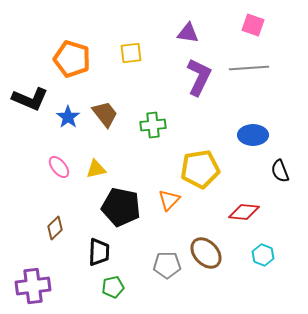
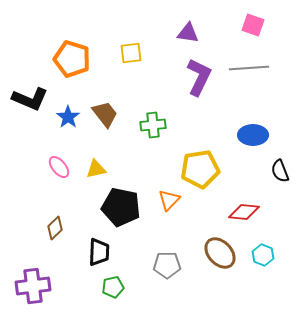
brown ellipse: moved 14 px right
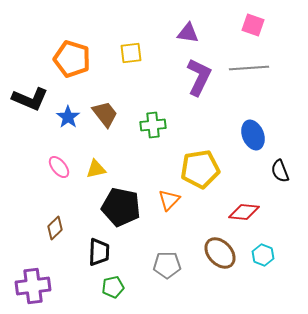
blue ellipse: rotated 68 degrees clockwise
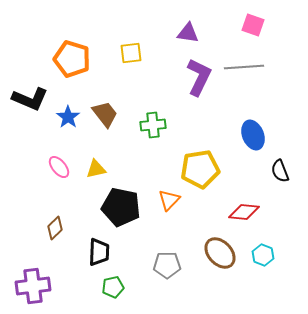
gray line: moved 5 px left, 1 px up
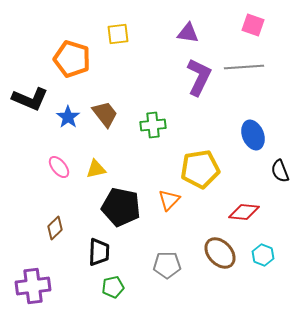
yellow square: moved 13 px left, 19 px up
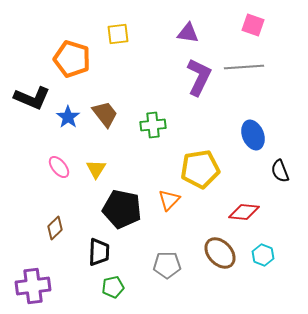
black L-shape: moved 2 px right, 1 px up
yellow triangle: rotated 45 degrees counterclockwise
black pentagon: moved 1 px right, 2 px down
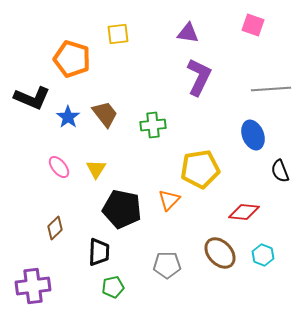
gray line: moved 27 px right, 22 px down
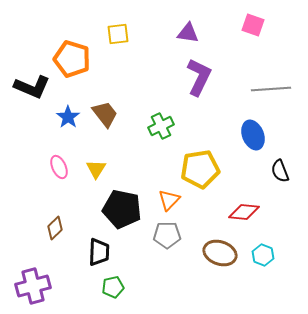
black L-shape: moved 11 px up
green cross: moved 8 px right, 1 px down; rotated 20 degrees counterclockwise
pink ellipse: rotated 15 degrees clockwise
brown ellipse: rotated 28 degrees counterclockwise
gray pentagon: moved 30 px up
purple cross: rotated 8 degrees counterclockwise
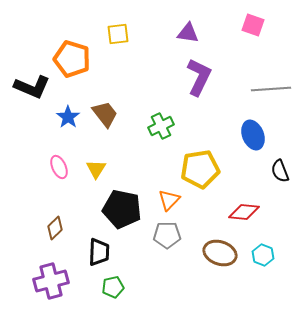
purple cross: moved 18 px right, 5 px up
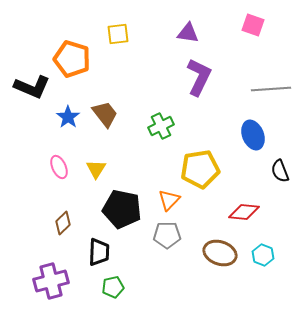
brown diamond: moved 8 px right, 5 px up
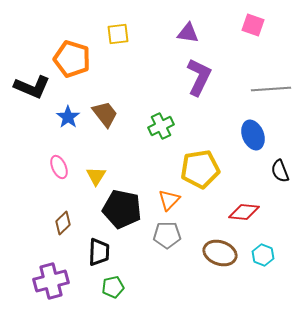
yellow triangle: moved 7 px down
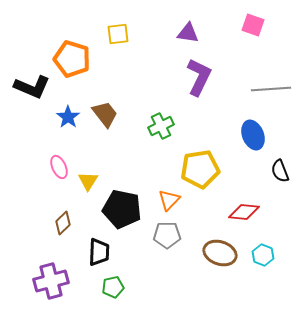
yellow triangle: moved 8 px left, 5 px down
